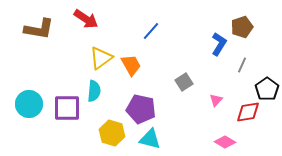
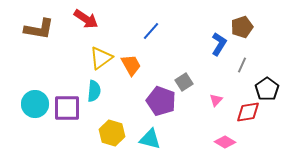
cyan circle: moved 6 px right
purple pentagon: moved 20 px right, 8 px up; rotated 8 degrees clockwise
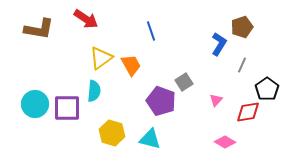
blue line: rotated 60 degrees counterclockwise
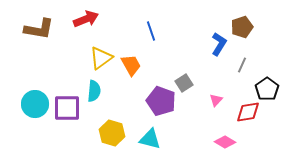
red arrow: rotated 55 degrees counterclockwise
gray square: moved 1 px down
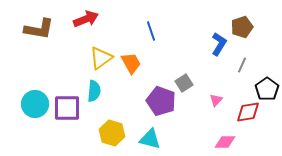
orange trapezoid: moved 2 px up
pink diamond: rotated 30 degrees counterclockwise
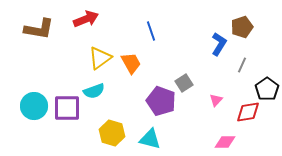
yellow triangle: moved 1 px left
cyan semicircle: rotated 65 degrees clockwise
cyan circle: moved 1 px left, 2 px down
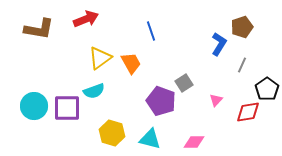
pink diamond: moved 31 px left
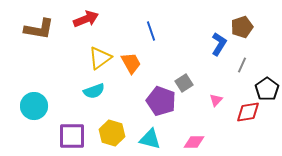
purple square: moved 5 px right, 28 px down
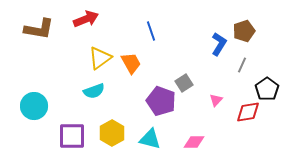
brown pentagon: moved 2 px right, 4 px down
yellow hexagon: rotated 15 degrees clockwise
